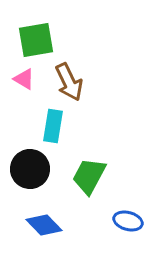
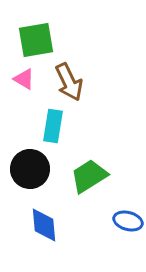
green trapezoid: rotated 30 degrees clockwise
blue diamond: rotated 39 degrees clockwise
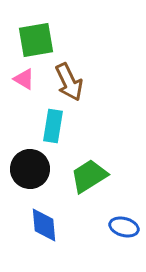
blue ellipse: moved 4 px left, 6 px down
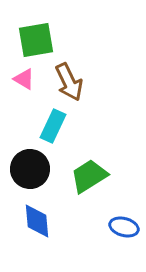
cyan rectangle: rotated 16 degrees clockwise
blue diamond: moved 7 px left, 4 px up
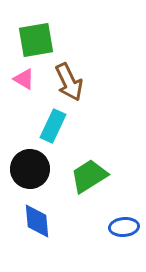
blue ellipse: rotated 20 degrees counterclockwise
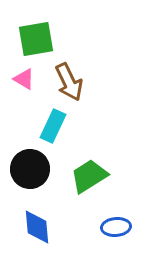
green square: moved 1 px up
blue diamond: moved 6 px down
blue ellipse: moved 8 px left
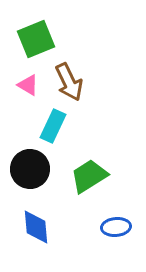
green square: rotated 12 degrees counterclockwise
pink triangle: moved 4 px right, 6 px down
blue diamond: moved 1 px left
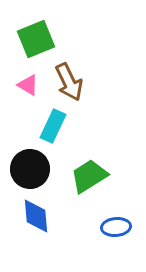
blue diamond: moved 11 px up
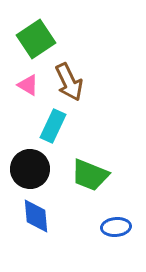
green square: rotated 12 degrees counterclockwise
green trapezoid: moved 1 px right, 1 px up; rotated 126 degrees counterclockwise
